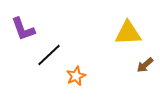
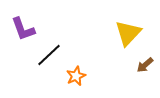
yellow triangle: rotated 44 degrees counterclockwise
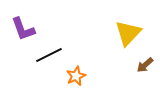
black line: rotated 16 degrees clockwise
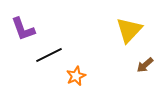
yellow triangle: moved 1 px right, 3 px up
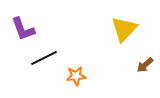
yellow triangle: moved 5 px left, 1 px up
black line: moved 5 px left, 3 px down
orange star: rotated 18 degrees clockwise
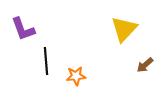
black line: moved 2 px right, 3 px down; rotated 68 degrees counterclockwise
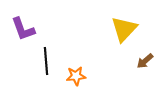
brown arrow: moved 4 px up
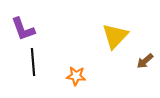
yellow triangle: moved 9 px left, 7 px down
black line: moved 13 px left, 1 px down
orange star: rotated 12 degrees clockwise
